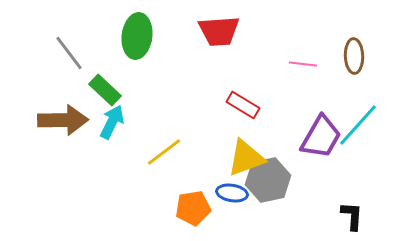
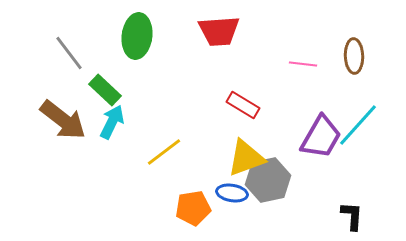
brown arrow: rotated 39 degrees clockwise
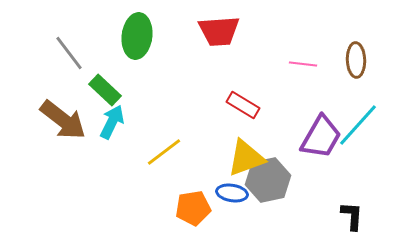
brown ellipse: moved 2 px right, 4 px down
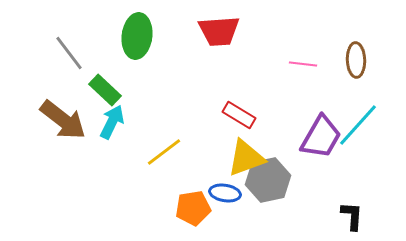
red rectangle: moved 4 px left, 10 px down
blue ellipse: moved 7 px left
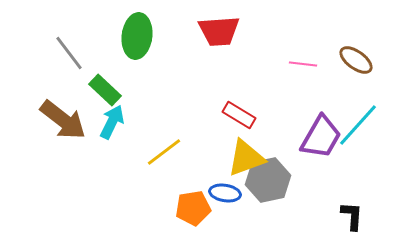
brown ellipse: rotated 52 degrees counterclockwise
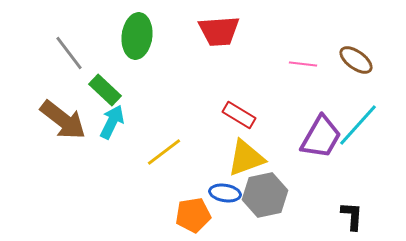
gray hexagon: moved 3 px left, 15 px down
orange pentagon: moved 7 px down
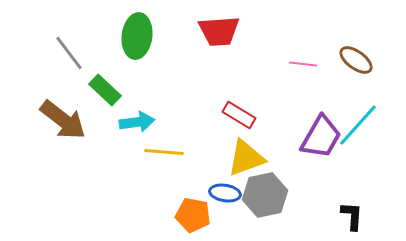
cyan arrow: moved 25 px right; rotated 56 degrees clockwise
yellow line: rotated 42 degrees clockwise
orange pentagon: rotated 20 degrees clockwise
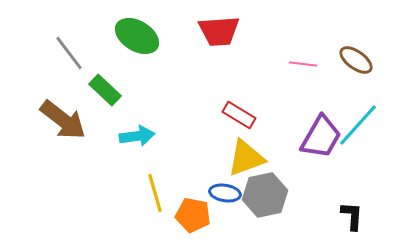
green ellipse: rotated 66 degrees counterclockwise
cyan arrow: moved 14 px down
yellow line: moved 9 px left, 41 px down; rotated 69 degrees clockwise
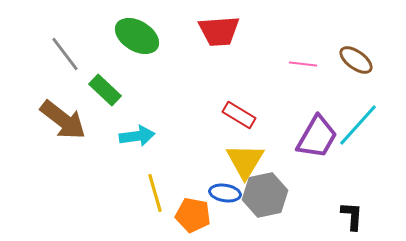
gray line: moved 4 px left, 1 px down
purple trapezoid: moved 4 px left
yellow triangle: moved 1 px left, 3 px down; rotated 39 degrees counterclockwise
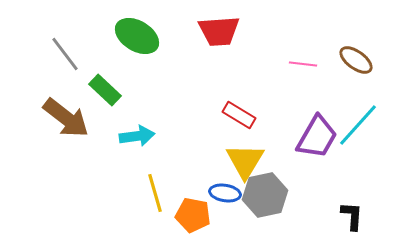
brown arrow: moved 3 px right, 2 px up
